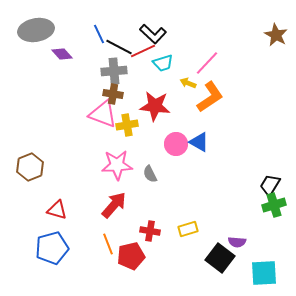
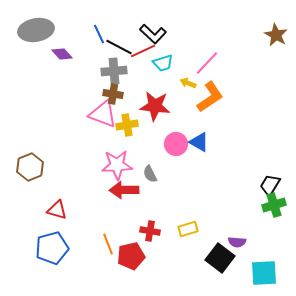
red arrow: moved 10 px right, 15 px up; rotated 132 degrees counterclockwise
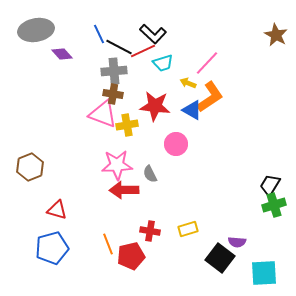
blue triangle: moved 7 px left, 32 px up
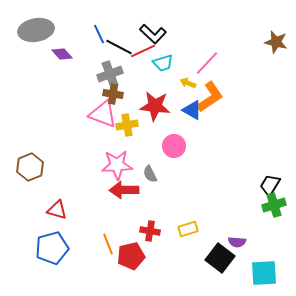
brown star: moved 7 px down; rotated 15 degrees counterclockwise
gray cross: moved 4 px left, 3 px down; rotated 15 degrees counterclockwise
pink circle: moved 2 px left, 2 px down
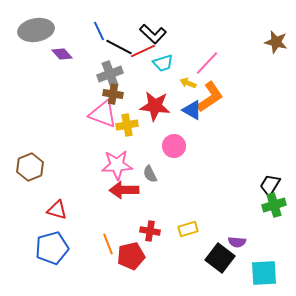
blue line: moved 3 px up
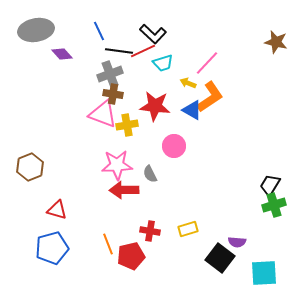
black line: moved 4 px down; rotated 20 degrees counterclockwise
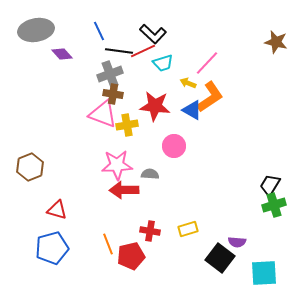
gray semicircle: rotated 120 degrees clockwise
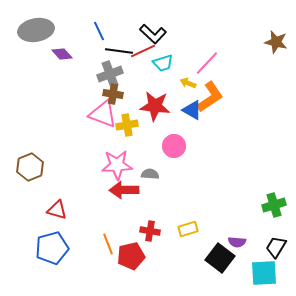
black trapezoid: moved 6 px right, 62 px down
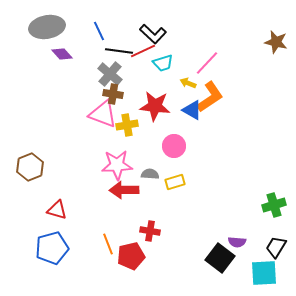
gray ellipse: moved 11 px right, 3 px up
gray cross: rotated 30 degrees counterclockwise
yellow rectangle: moved 13 px left, 47 px up
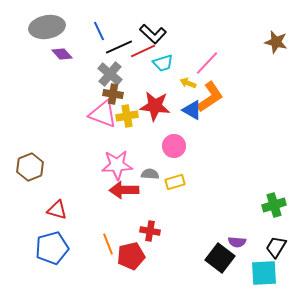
black line: moved 4 px up; rotated 32 degrees counterclockwise
yellow cross: moved 9 px up
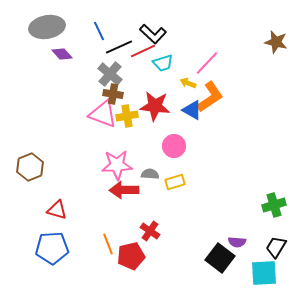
red cross: rotated 24 degrees clockwise
blue pentagon: rotated 12 degrees clockwise
